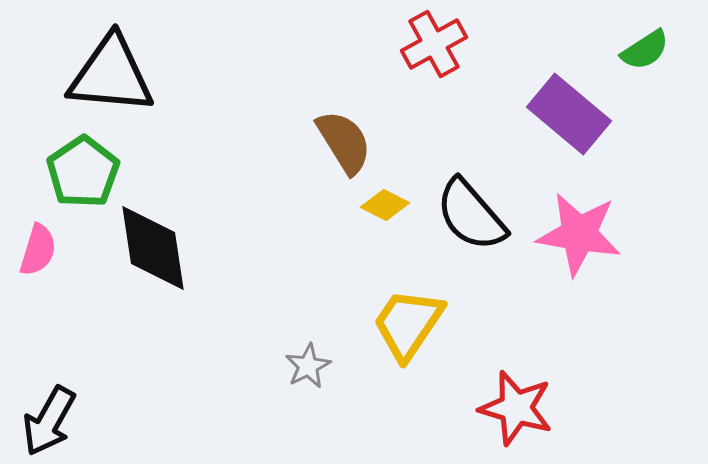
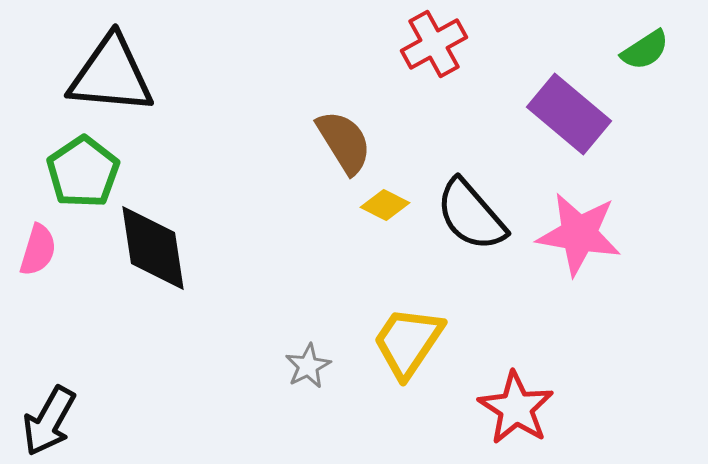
yellow trapezoid: moved 18 px down
red star: rotated 16 degrees clockwise
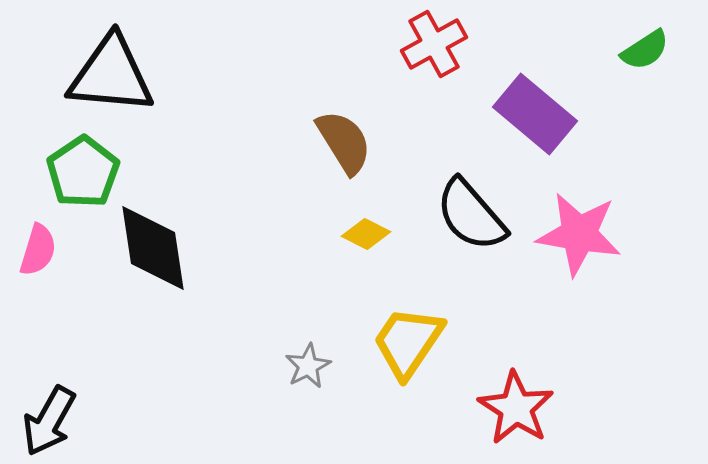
purple rectangle: moved 34 px left
yellow diamond: moved 19 px left, 29 px down
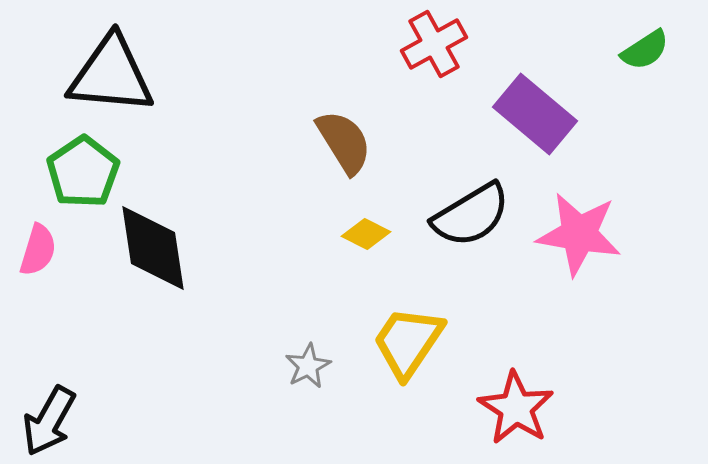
black semicircle: rotated 80 degrees counterclockwise
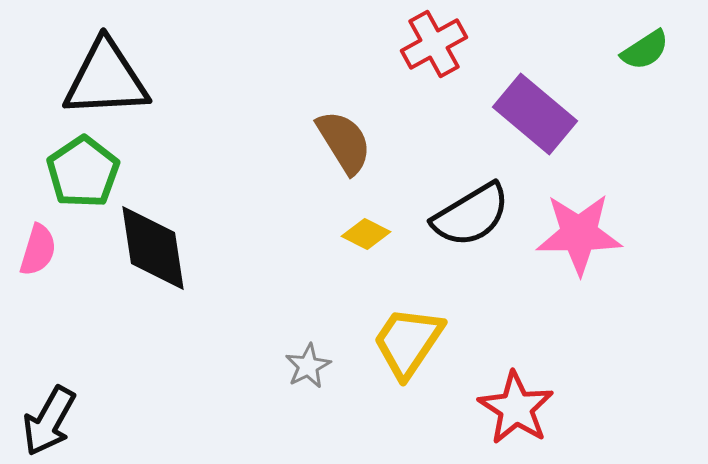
black triangle: moved 5 px left, 4 px down; rotated 8 degrees counterclockwise
pink star: rotated 10 degrees counterclockwise
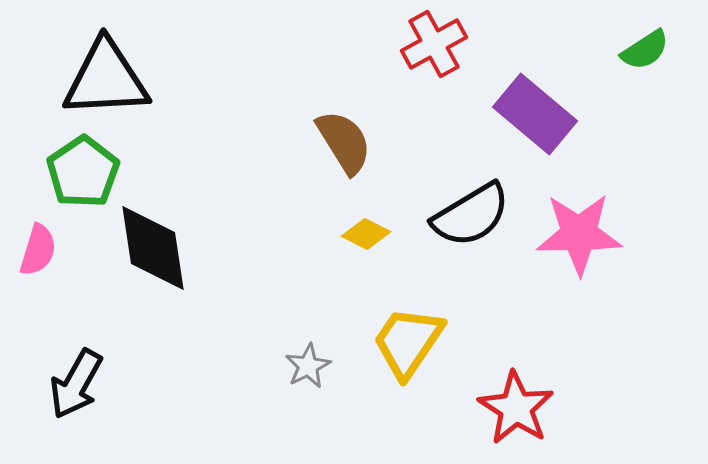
black arrow: moved 27 px right, 37 px up
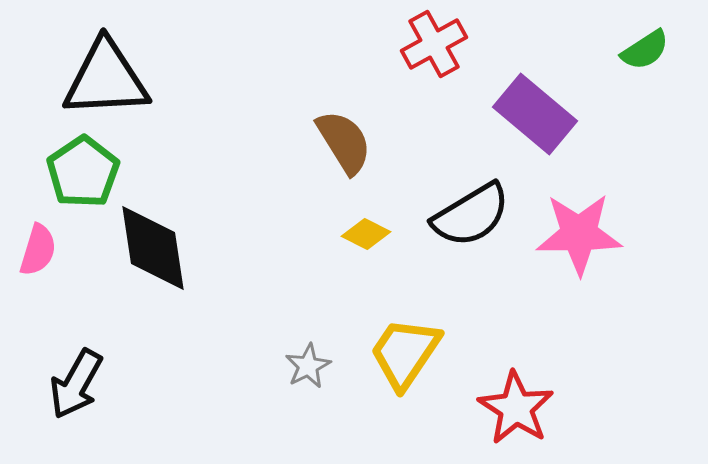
yellow trapezoid: moved 3 px left, 11 px down
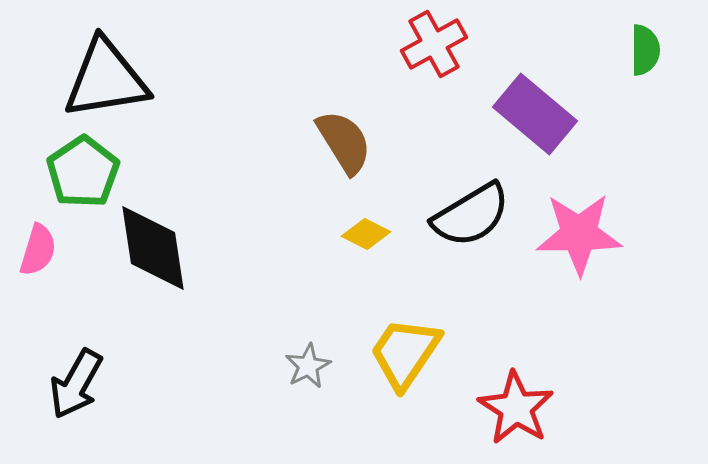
green semicircle: rotated 57 degrees counterclockwise
black triangle: rotated 6 degrees counterclockwise
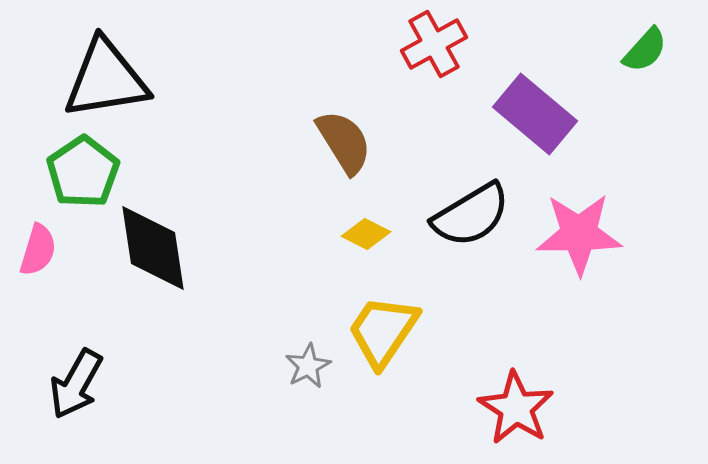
green semicircle: rotated 42 degrees clockwise
yellow trapezoid: moved 22 px left, 22 px up
